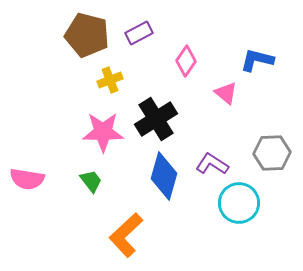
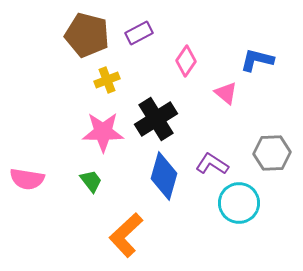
yellow cross: moved 3 px left
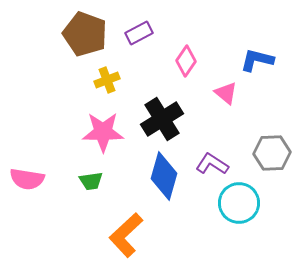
brown pentagon: moved 2 px left, 1 px up; rotated 6 degrees clockwise
black cross: moved 6 px right
green trapezoid: rotated 120 degrees clockwise
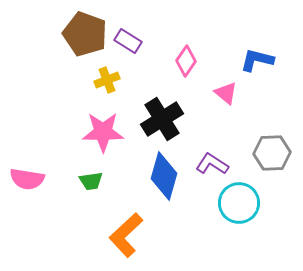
purple rectangle: moved 11 px left, 8 px down; rotated 60 degrees clockwise
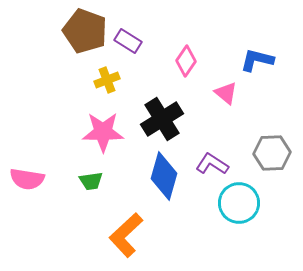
brown pentagon: moved 3 px up
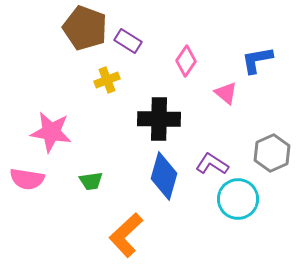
brown pentagon: moved 3 px up
blue L-shape: rotated 24 degrees counterclockwise
black cross: moved 3 px left; rotated 33 degrees clockwise
pink star: moved 52 px left; rotated 9 degrees clockwise
gray hexagon: rotated 21 degrees counterclockwise
cyan circle: moved 1 px left, 4 px up
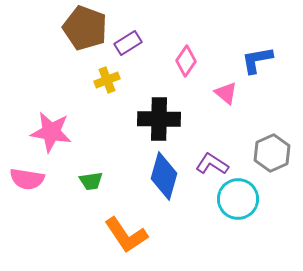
purple rectangle: moved 2 px down; rotated 64 degrees counterclockwise
orange L-shape: rotated 81 degrees counterclockwise
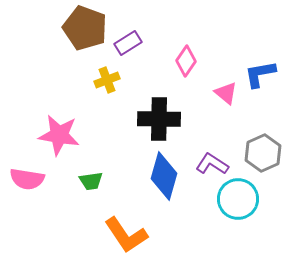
blue L-shape: moved 3 px right, 14 px down
pink star: moved 8 px right, 3 px down
gray hexagon: moved 9 px left
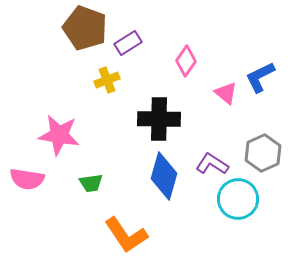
blue L-shape: moved 3 px down; rotated 16 degrees counterclockwise
green trapezoid: moved 2 px down
